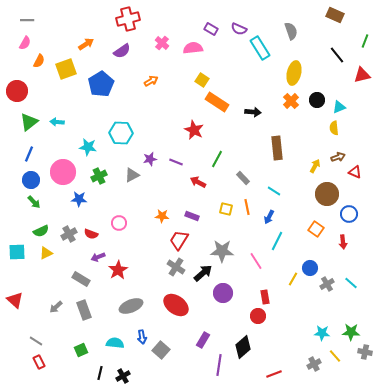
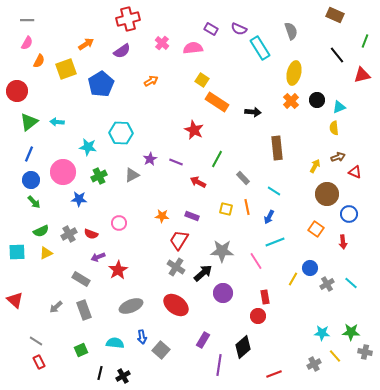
pink semicircle at (25, 43): moved 2 px right
purple star at (150, 159): rotated 16 degrees counterclockwise
cyan line at (277, 241): moved 2 px left, 1 px down; rotated 42 degrees clockwise
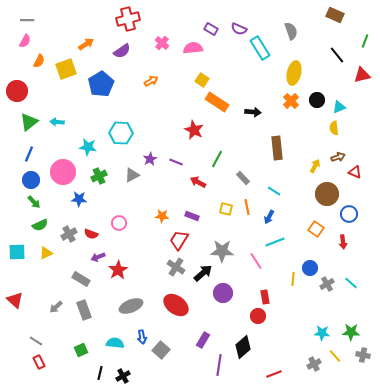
pink semicircle at (27, 43): moved 2 px left, 2 px up
green semicircle at (41, 231): moved 1 px left, 6 px up
yellow line at (293, 279): rotated 24 degrees counterclockwise
gray cross at (365, 352): moved 2 px left, 3 px down
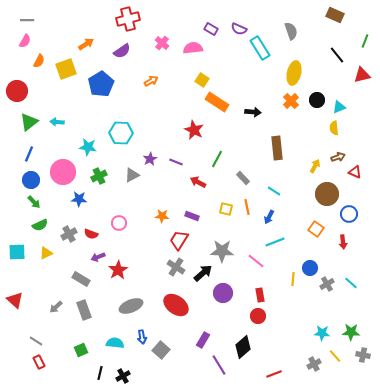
pink line at (256, 261): rotated 18 degrees counterclockwise
red rectangle at (265, 297): moved 5 px left, 2 px up
purple line at (219, 365): rotated 40 degrees counterclockwise
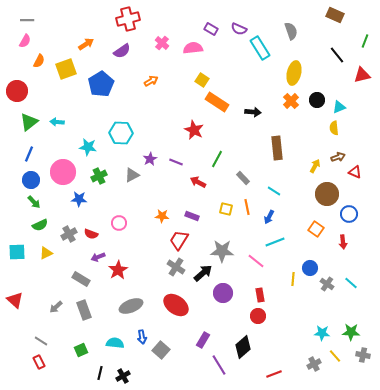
gray cross at (327, 284): rotated 24 degrees counterclockwise
gray line at (36, 341): moved 5 px right
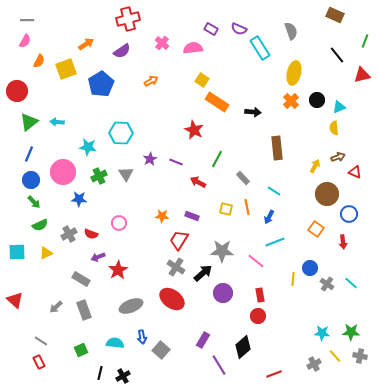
gray triangle at (132, 175): moved 6 px left, 1 px up; rotated 35 degrees counterclockwise
red ellipse at (176, 305): moved 4 px left, 6 px up
gray cross at (363, 355): moved 3 px left, 1 px down
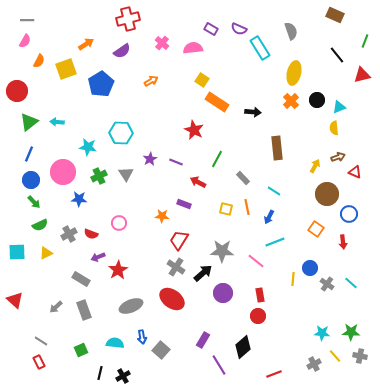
purple rectangle at (192, 216): moved 8 px left, 12 px up
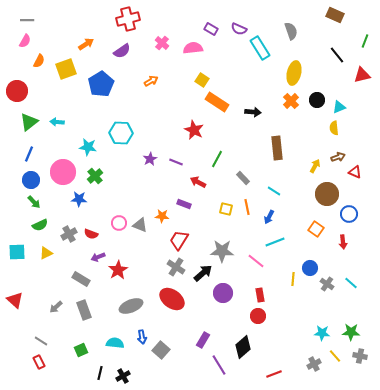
gray triangle at (126, 174): moved 14 px right, 51 px down; rotated 35 degrees counterclockwise
green cross at (99, 176): moved 4 px left; rotated 14 degrees counterclockwise
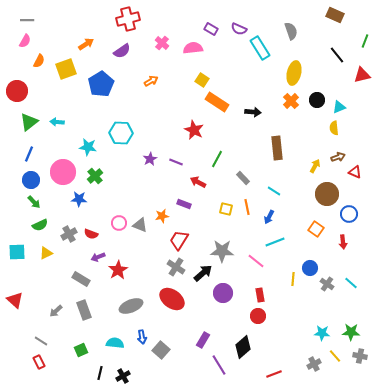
orange star at (162, 216): rotated 16 degrees counterclockwise
gray arrow at (56, 307): moved 4 px down
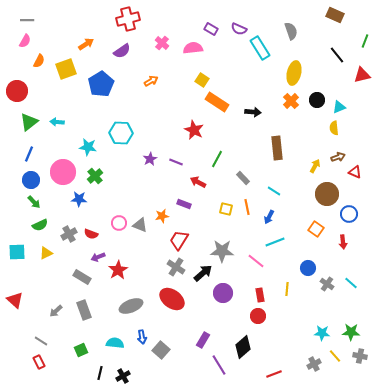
blue circle at (310, 268): moved 2 px left
gray rectangle at (81, 279): moved 1 px right, 2 px up
yellow line at (293, 279): moved 6 px left, 10 px down
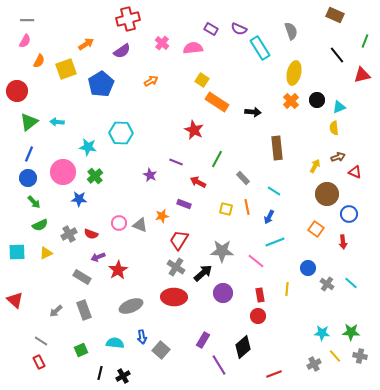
purple star at (150, 159): moved 16 px down; rotated 16 degrees counterclockwise
blue circle at (31, 180): moved 3 px left, 2 px up
red ellipse at (172, 299): moved 2 px right, 2 px up; rotated 35 degrees counterclockwise
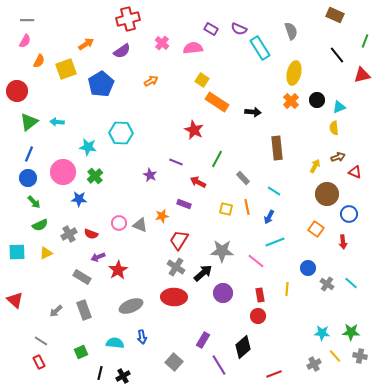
green square at (81, 350): moved 2 px down
gray square at (161, 350): moved 13 px right, 12 px down
